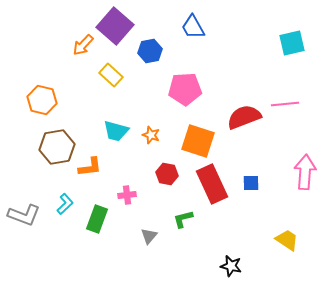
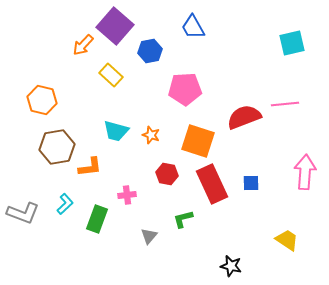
gray L-shape: moved 1 px left, 2 px up
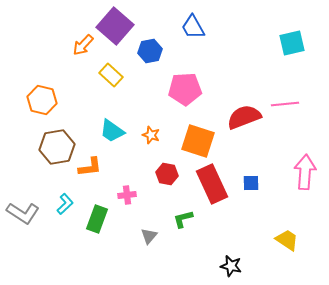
cyan trapezoid: moved 4 px left; rotated 20 degrees clockwise
gray L-shape: rotated 12 degrees clockwise
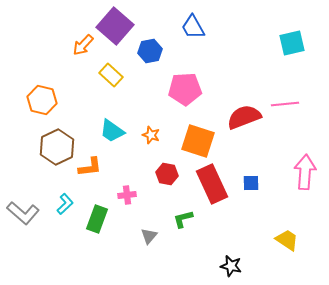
brown hexagon: rotated 16 degrees counterclockwise
gray L-shape: rotated 8 degrees clockwise
